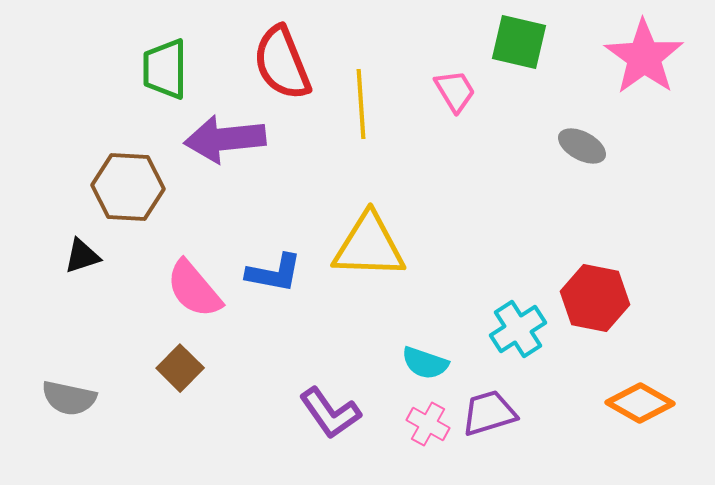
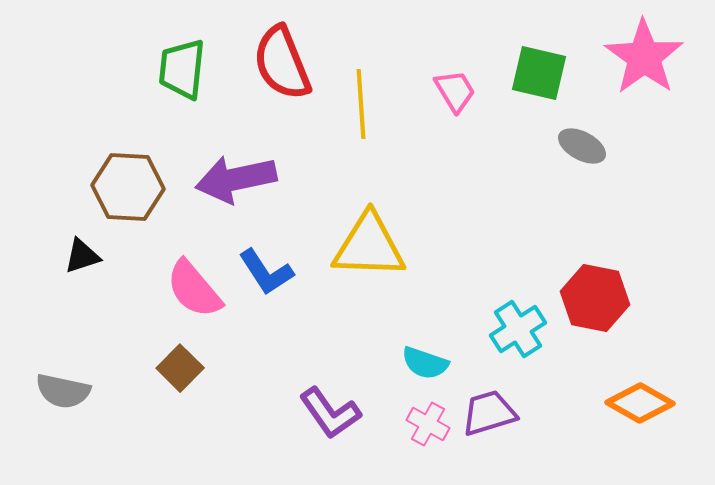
green square: moved 20 px right, 31 px down
green trapezoid: moved 17 px right; rotated 6 degrees clockwise
purple arrow: moved 11 px right, 40 px down; rotated 6 degrees counterclockwise
blue L-shape: moved 8 px left, 1 px up; rotated 46 degrees clockwise
gray semicircle: moved 6 px left, 7 px up
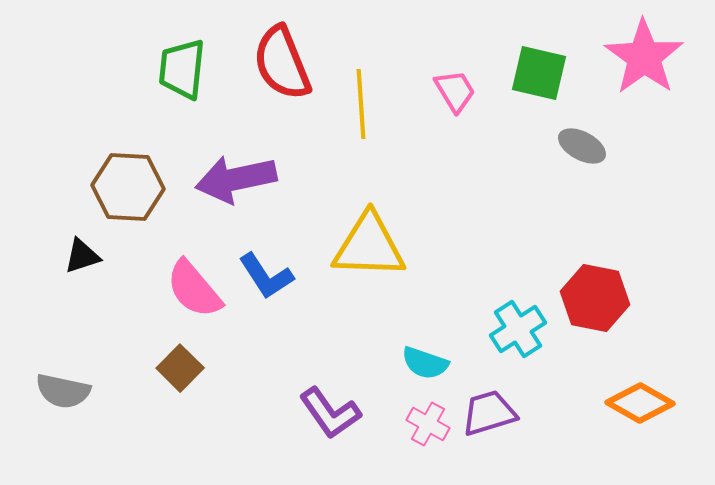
blue L-shape: moved 4 px down
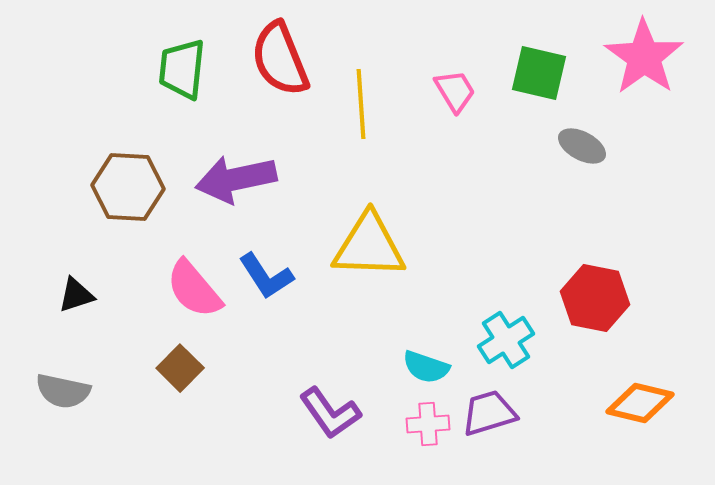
red semicircle: moved 2 px left, 4 px up
black triangle: moved 6 px left, 39 px down
cyan cross: moved 12 px left, 11 px down
cyan semicircle: moved 1 px right, 4 px down
orange diamond: rotated 16 degrees counterclockwise
pink cross: rotated 33 degrees counterclockwise
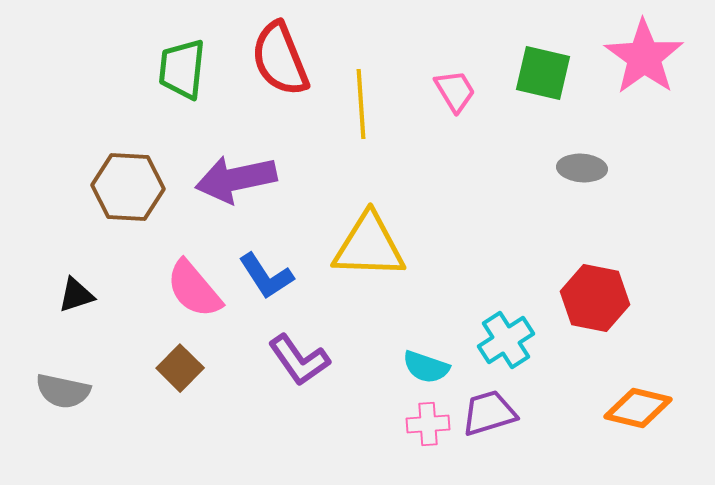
green square: moved 4 px right
gray ellipse: moved 22 px down; rotated 24 degrees counterclockwise
orange diamond: moved 2 px left, 5 px down
purple L-shape: moved 31 px left, 53 px up
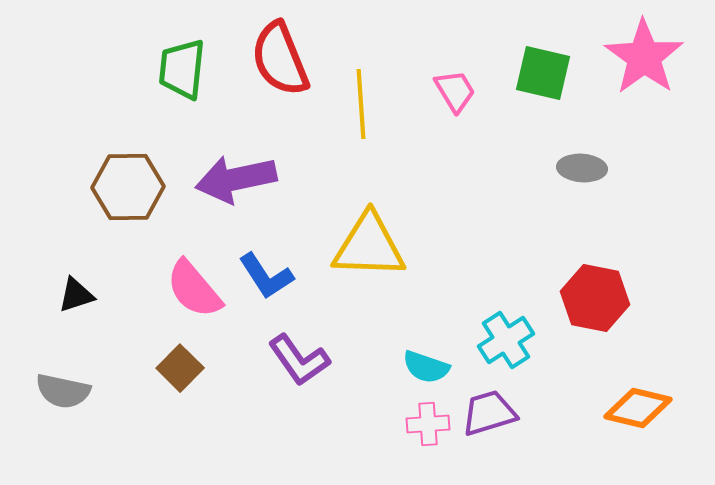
brown hexagon: rotated 4 degrees counterclockwise
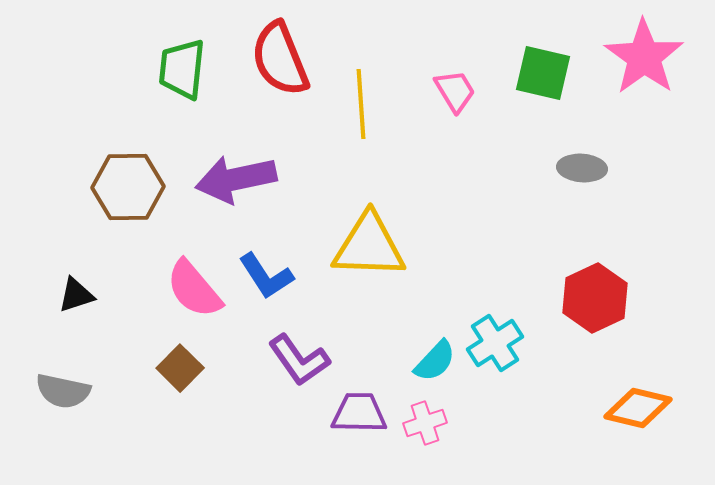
red hexagon: rotated 24 degrees clockwise
cyan cross: moved 11 px left, 3 px down
cyan semicircle: moved 9 px right, 6 px up; rotated 66 degrees counterclockwise
purple trapezoid: moved 130 px left; rotated 18 degrees clockwise
pink cross: moved 3 px left, 1 px up; rotated 15 degrees counterclockwise
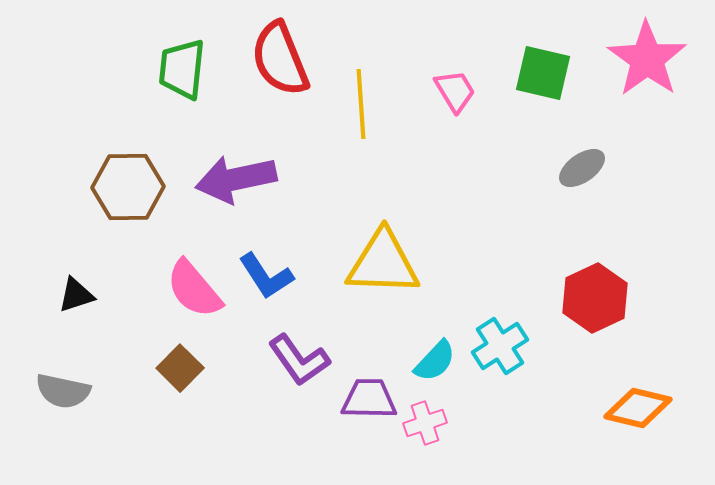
pink star: moved 3 px right, 2 px down
gray ellipse: rotated 39 degrees counterclockwise
yellow triangle: moved 14 px right, 17 px down
cyan cross: moved 5 px right, 3 px down
purple trapezoid: moved 10 px right, 14 px up
